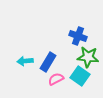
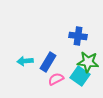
blue cross: rotated 12 degrees counterclockwise
green star: moved 5 px down
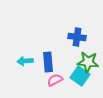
blue cross: moved 1 px left, 1 px down
blue rectangle: rotated 36 degrees counterclockwise
pink semicircle: moved 1 px left, 1 px down
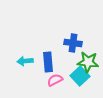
blue cross: moved 4 px left, 6 px down
cyan square: rotated 12 degrees clockwise
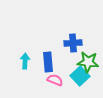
blue cross: rotated 12 degrees counterclockwise
cyan arrow: rotated 98 degrees clockwise
pink semicircle: rotated 49 degrees clockwise
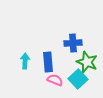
green star: moved 1 px left; rotated 15 degrees clockwise
cyan square: moved 2 px left, 3 px down
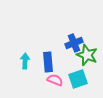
blue cross: moved 1 px right; rotated 18 degrees counterclockwise
green star: moved 7 px up
cyan square: rotated 24 degrees clockwise
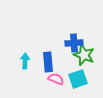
blue cross: rotated 18 degrees clockwise
green star: moved 3 px left
pink semicircle: moved 1 px right, 1 px up
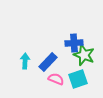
blue rectangle: rotated 48 degrees clockwise
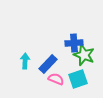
blue rectangle: moved 2 px down
